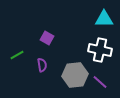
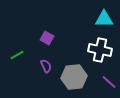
purple semicircle: moved 4 px right, 1 px down; rotated 16 degrees counterclockwise
gray hexagon: moved 1 px left, 2 px down
purple line: moved 9 px right
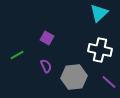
cyan triangle: moved 5 px left, 6 px up; rotated 42 degrees counterclockwise
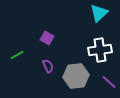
white cross: rotated 20 degrees counterclockwise
purple semicircle: moved 2 px right
gray hexagon: moved 2 px right, 1 px up
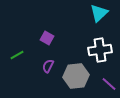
purple semicircle: rotated 128 degrees counterclockwise
purple line: moved 2 px down
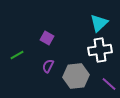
cyan triangle: moved 10 px down
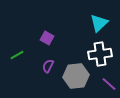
white cross: moved 4 px down
